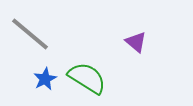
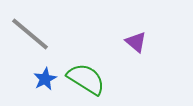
green semicircle: moved 1 px left, 1 px down
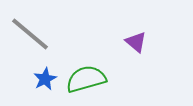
green semicircle: rotated 48 degrees counterclockwise
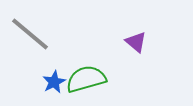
blue star: moved 9 px right, 3 px down
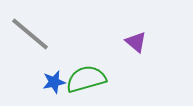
blue star: rotated 15 degrees clockwise
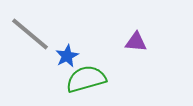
purple triangle: rotated 35 degrees counterclockwise
blue star: moved 13 px right, 26 px up; rotated 15 degrees counterclockwise
